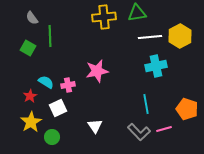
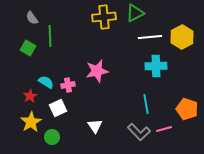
green triangle: moved 2 px left; rotated 18 degrees counterclockwise
yellow hexagon: moved 2 px right, 1 px down
cyan cross: rotated 10 degrees clockwise
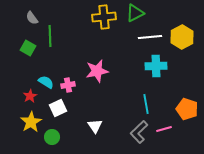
gray L-shape: rotated 90 degrees clockwise
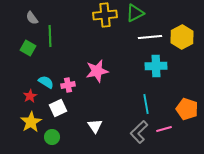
yellow cross: moved 1 px right, 2 px up
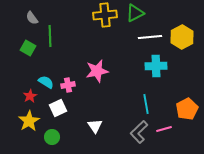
orange pentagon: rotated 25 degrees clockwise
yellow star: moved 2 px left, 1 px up
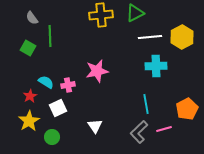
yellow cross: moved 4 px left
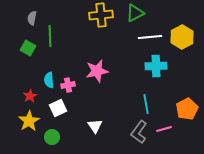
gray semicircle: rotated 48 degrees clockwise
cyan semicircle: moved 3 px right, 2 px up; rotated 126 degrees counterclockwise
gray L-shape: rotated 10 degrees counterclockwise
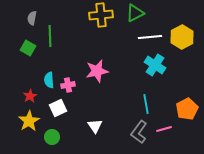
cyan cross: moved 1 px left, 1 px up; rotated 35 degrees clockwise
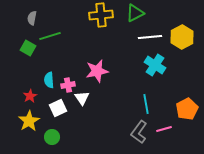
green line: rotated 75 degrees clockwise
white triangle: moved 13 px left, 28 px up
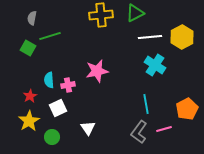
white triangle: moved 6 px right, 30 px down
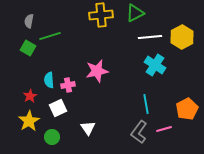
gray semicircle: moved 3 px left, 3 px down
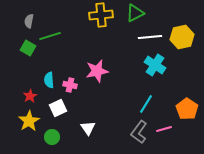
yellow hexagon: rotated 15 degrees clockwise
pink cross: moved 2 px right; rotated 24 degrees clockwise
cyan line: rotated 42 degrees clockwise
orange pentagon: rotated 10 degrees counterclockwise
